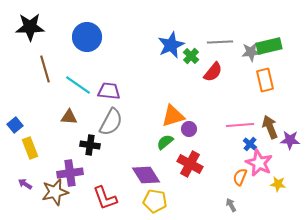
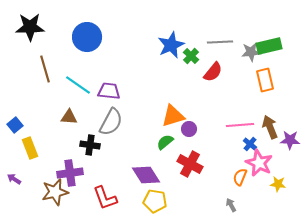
purple arrow: moved 11 px left, 5 px up
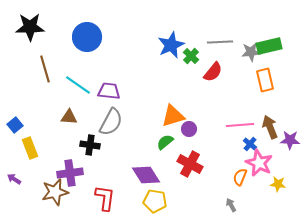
red L-shape: rotated 152 degrees counterclockwise
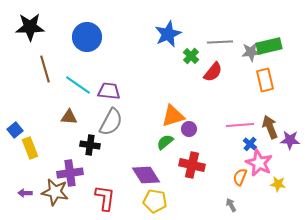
blue star: moved 3 px left, 11 px up
blue square: moved 5 px down
red cross: moved 2 px right, 1 px down; rotated 15 degrees counterclockwise
purple arrow: moved 11 px right, 14 px down; rotated 32 degrees counterclockwise
brown star: rotated 24 degrees clockwise
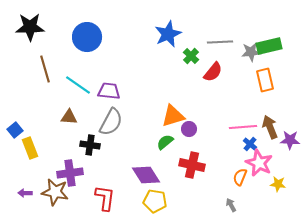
pink line: moved 3 px right, 2 px down
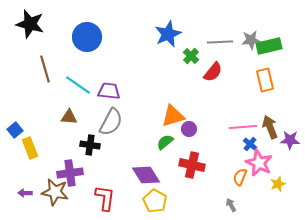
black star: moved 3 px up; rotated 16 degrees clockwise
gray star: moved 12 px up
yellow star: rotated 28 degrees counterclockwise
yellow pentagon: rotated 20 degrees clockwise
